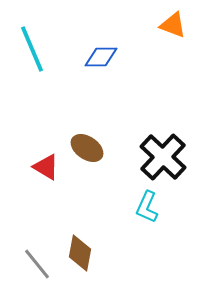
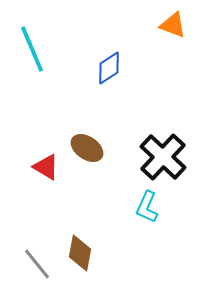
blue diamond: moved 8 px right, 11 px down; rotated 32 degrees counterclockwise
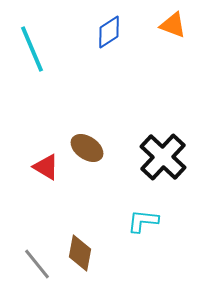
blue diamond: moved 36 px up
cyan L-shape: moved 4 px left, 14 px down; rotated 72 degrees clockwise
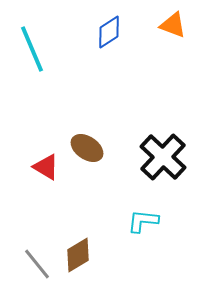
brown diamond: moved 2 px left, 2 px down; rotated 48 degrees clockwise
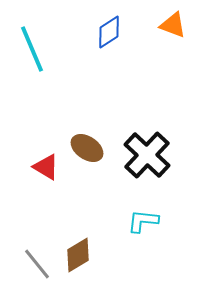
black cross: moved 16 px left, 2 px up
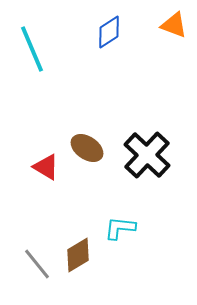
orange triangle: moved 1 px right
cyan L-shape: moved 23 px left, 7 px down
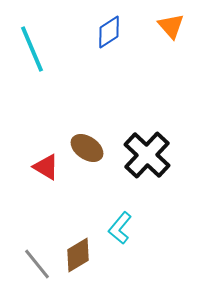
orange triangle: moved 3 px left, 1 px down; rotated 28 degrees clockwise
cyan L-shape: rotated 56 degrees counterclockwise
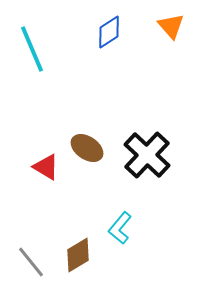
gray line: moved 6 px left, 2 px up
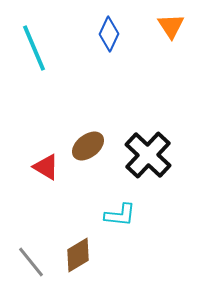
orange triangle: rotated 8 degrees clockwise
blue diamond: moved 2 px down; rotated 32 degrees counterclockwise
cyan line: moved 2 px right, 1 px up
brown ellipse: moved 1 px right, 2 px up; rotated 72 degrees counterclockwise
black cross: moved 1 px right
cyan L-shape: moved 13 px up; rotated 124 degrees counterclockwise
